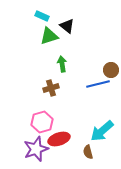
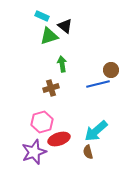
black triangle: moved 2 px left
cyan arrow: moved 6 px left
purple star: moved 2 px left, 3 px down
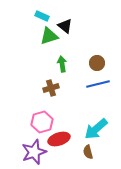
brown circle: moved 14 px left, 7 px up
cyan arrow: moved 2 px up
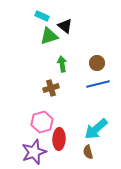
red ellipse: rotated 70 degrees counterclockwise
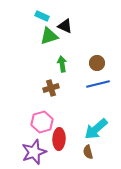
black triangle: rotated 14 degrees counterclockwise
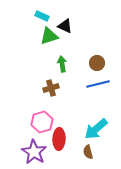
purple star: rotated 20 degrees counterclockwise
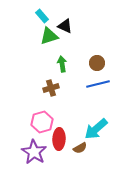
cyan rectangle: rotated 24 degrees clockwise
brown semicircle: moved 8 px left, 4 px up; rotated 104 degrees counterclockwise
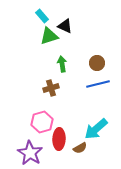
purple star: moved 4 px left, 1 px down
